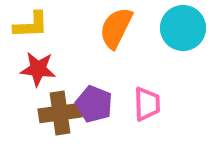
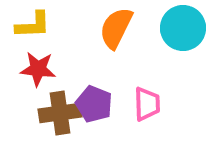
yellow L-shape: moved 2 px right
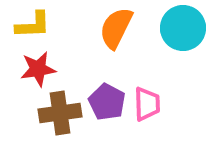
red star: rotated 15 degrees counterclockwise
purple pentagon: moved 13 px right, 2 px up; rotated 6 degrees clockwise
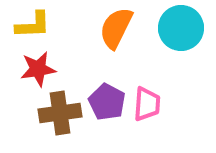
cyan circle: moved 2 px left
pink trapezoid: rotated 6 degrees clockwise
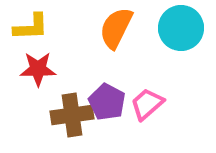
yellow L-shape: moved 2 px left, 2 px down
red star: rotated 9 degrees clockwise
pink trapezoid: rotated 135 degrees counterclockwise
brown cross: moved 12 px right, 2 px down
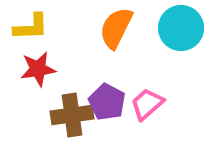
red star: rotated 9 degrees counterclockwise
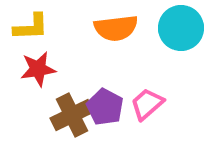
orange semicircle: rotated 123 degrees counterclockwise
purple pentagon: moved 2 px left, 5 px down
brown cross: rotated 18 degrees counterclockwise
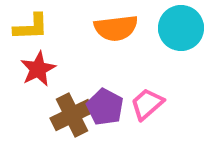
red star: rotated 18 degrees counterclockwise
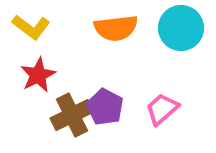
yellow L-shape: rotated 39 degrees clockwise
red star: moved 6 px down
pink trapezoid: moved 15 px right, 5 px down
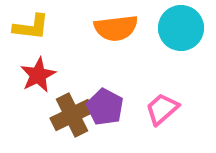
yellow L-shape: rotated 30 degrees counterclockwise
